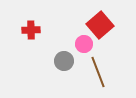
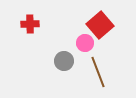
red cross: moved 1 px left, 6 px up
pink circle: moved 1 px right, 1 px up
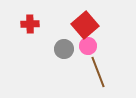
red square: moved 15 px left
pink circle: moved 3 px right, 3 px down
gray circle: moved 12 px up
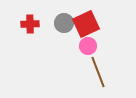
red square: moved 1 px right, 1 px up; rotated 16 degrees clockwise
gray circle: moved 26 px up
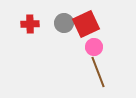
pink circle: moved 6 px right, 1 px down
